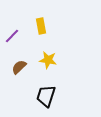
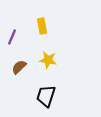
yellow rectangle: moved 1 px right
purple line: moved 1 px down; rotated 21 degrees counterclockwise
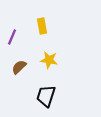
yellow star: moved 1 px right
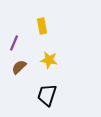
purple line: moved 2 px right, 6 px down
black trapezoid: moved 1 px right, 1 px up
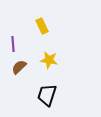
yellow rectangle: rotated 14 degrees counterclockwise
purple line: moved 1 px left, 1 px down; rotated 28 degrees counterclockwise
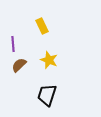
yellow star: rotated 12 degrees clockwise
brown semicircle: moved 2 px up
